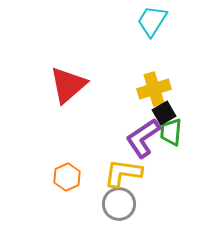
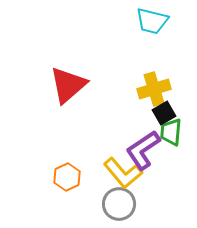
cyan trapezoid: rotated 108 degrees counterclockwise
purple L-shape: moved 12 px down
yellow L-shape: rotated 138 degrees counterclockwise
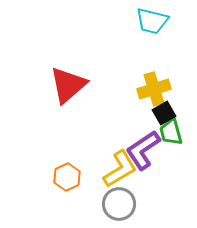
green trapezoid: rotated 20 degrees counterclockwise
yellow L-shape: moved 3 px left, 4 px up; rotated 81 degrees counterclockwise
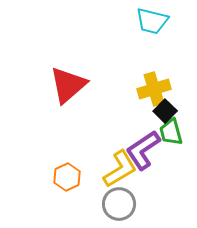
black square: moved 1 px right, 2 px up; rotated 15 degrees counterclockwise
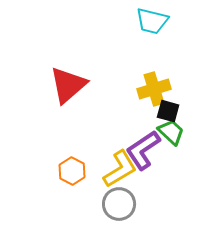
black square: moved 3 px right; rotated 30 degrees counterclockwise
green trapezoid: rotated 148 degrees clockwise
orange hexagon: moved 5 px right, 6 px up; rotated 8 degrees counterclockwise
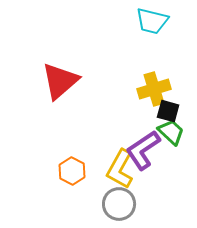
red triangle: moved 8 px left, 4 px up
yellow L-shape: rotated 150 degrees clockwise
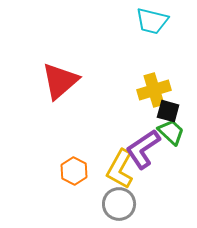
yellow cross: moved 1 px down
purple L-shape: moved 1 px up
orange hexagon: moved 2 px right
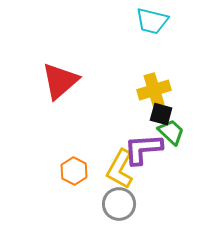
black square: moved 7 px left, 3 px down
purple L-shape: rotated 30 degrees clockwise
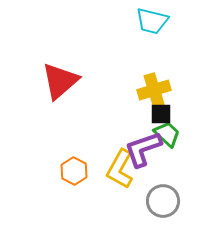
black square: rotated 15 degrees counterclockwise
green trapezoid: moved 4 px left, 2 px down
purple L-shape: rotated 15 degrees counterclockwise
gray circle: moved 44 px right, 3 px up
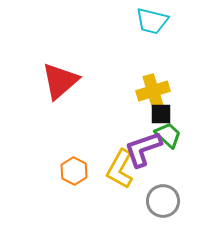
yellow cross: moved 1 px left, 1 px down
green trapezoid: moved 1 px right, 1 px down
